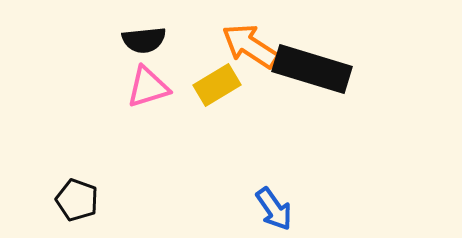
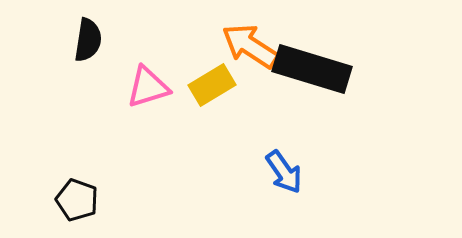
black semicircle: moved 56 px left; rotated 75 degrees counterclockwise
yellow rectangle: moved 5 px left
blue arrow: moved 10 px right, 37 px up
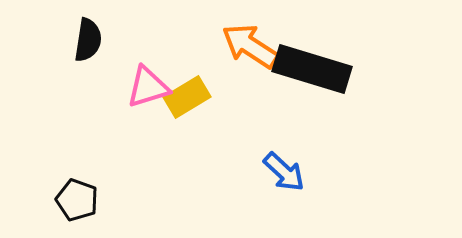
yellow rectangle: moved 25 px left, 12 px down
blue arrow: rotated 12 degrees counterclockwise
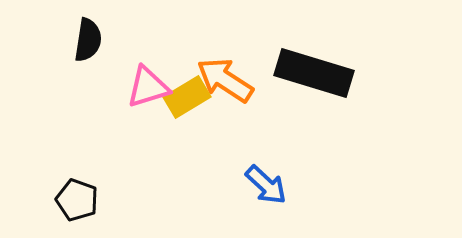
orange arrow: moved 25 px left, 34 px down
black rectangle: moved 2 px right, 4 px down
blue arrow: moved 18 px left, 13 px down
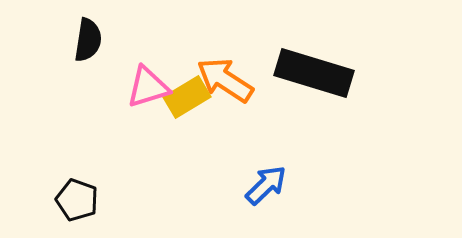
blue arrow: rotated 87 degrees counterclockwise
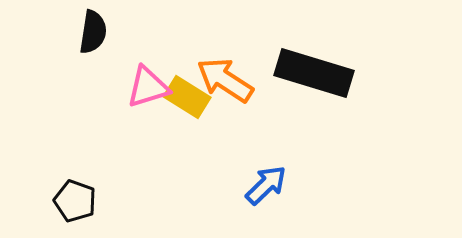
black semicircle: moved 5 px right, 8 px up
yellow rectangle: rotated 63 degrees clockwise
black pentagon: moved 2 px left, 1 px down
